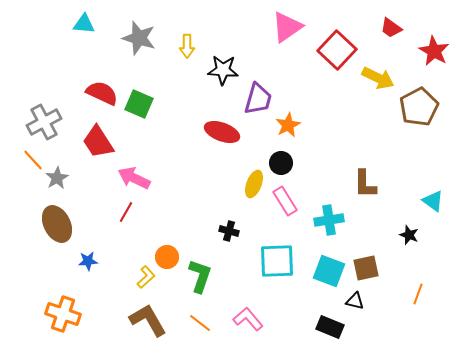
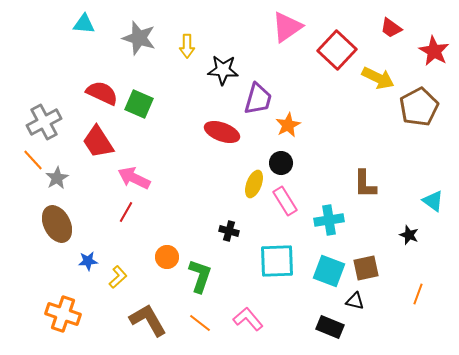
yellow L-shape at (146, 277): moved 28 px left
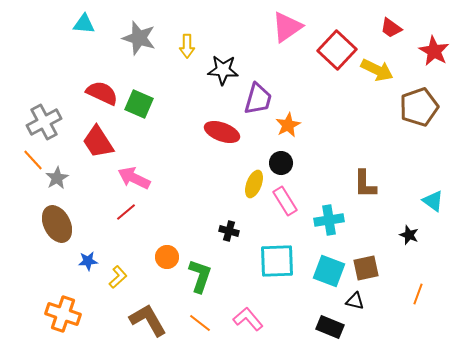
yellow arrow at (378, 78): moved 1 px left, 8 px up
brown pentagon at (419, 107): rotated 9 degrees clockwise
red line at (126, 212): rotated 20 degrees clockwise
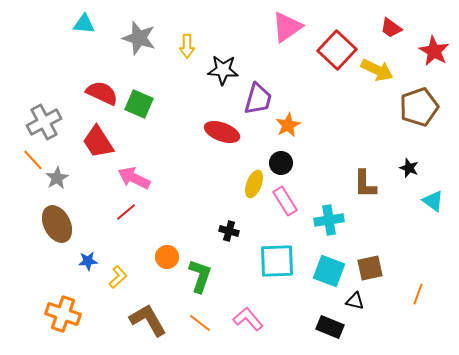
black star at (409, 235): moved 67 px up
brown square at (366, 268): moved 4 px right
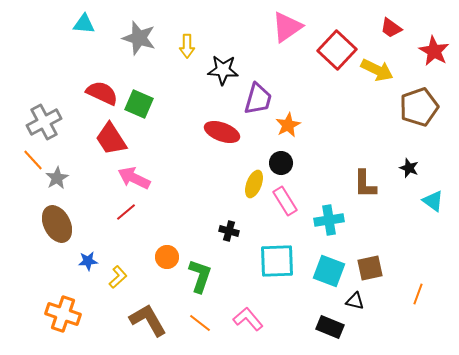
red trapezoid at (98, 142): moved 13 px right, 3 px up
